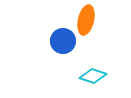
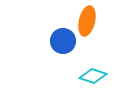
orange ellipse: moved 1 px right, 1 px down
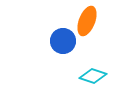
orange ellipse: rotated 8 degrees clockwise
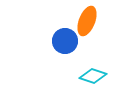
blue circle: moved 2 px right
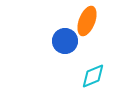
cyan diamond: rotated 40 degrees counterclockwise
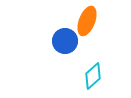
cyan diamond: rotated 20 degrees counterclockwise
